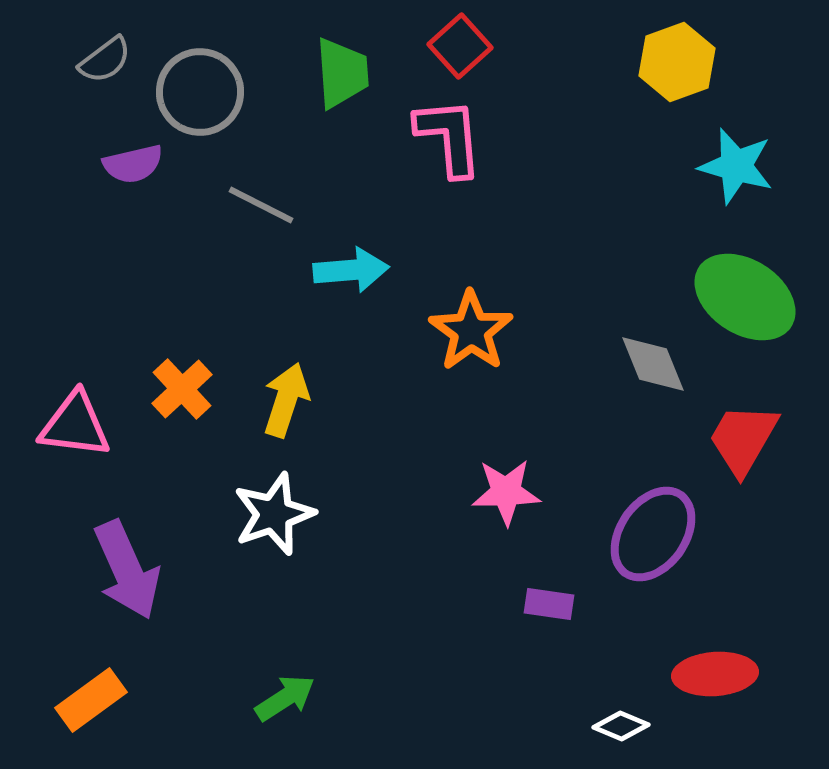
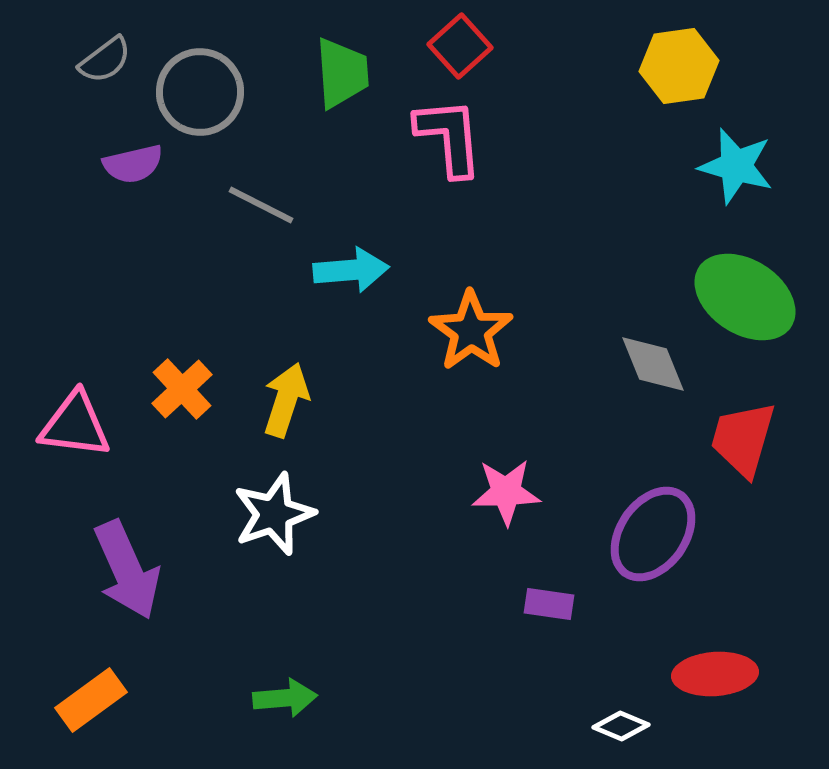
yellow hexagon: moved 2 px right, 4 px down; rotated 12 degrees clockwise
red trapezoid: rotated 14 degrees counterclockwise
green arrow: rotated 28 degrees clockwise
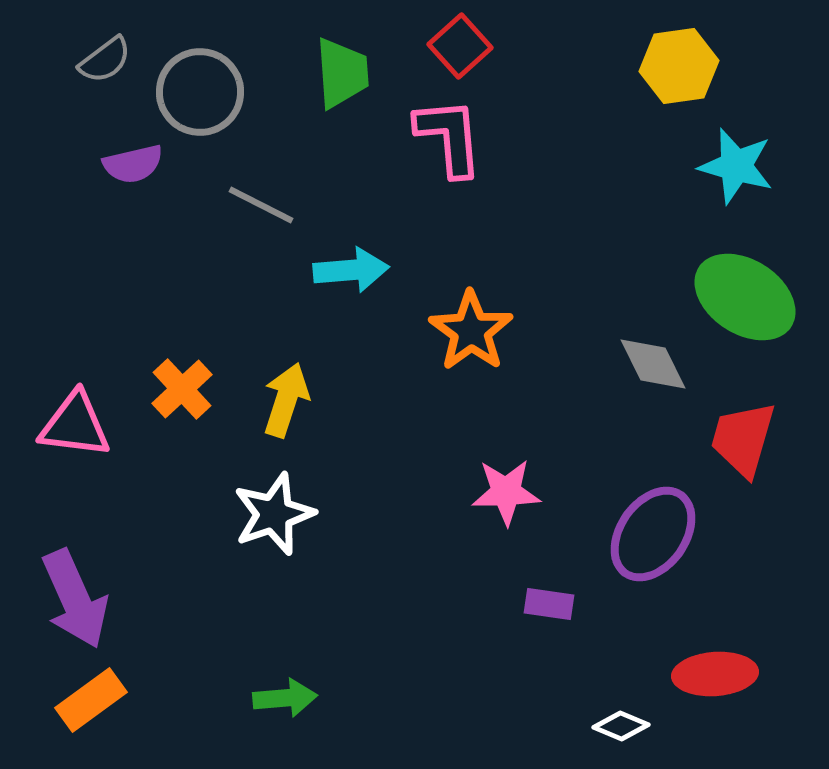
gray diamond: rotated 4 degrees counterclockwise
purple arrow: moved 52 px left, 29 px down
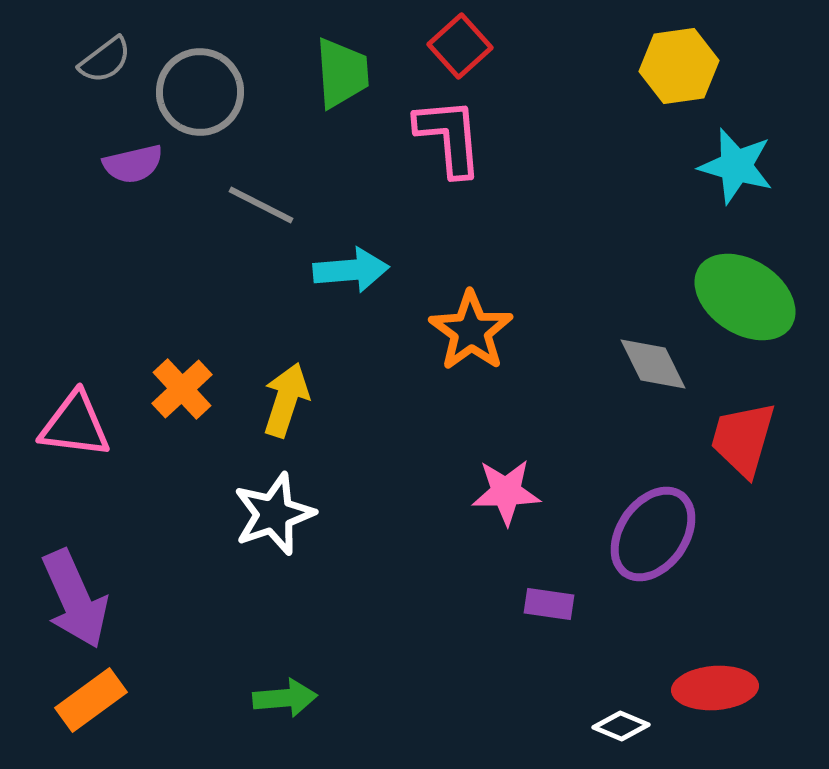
red ellipse: moved 14 px down
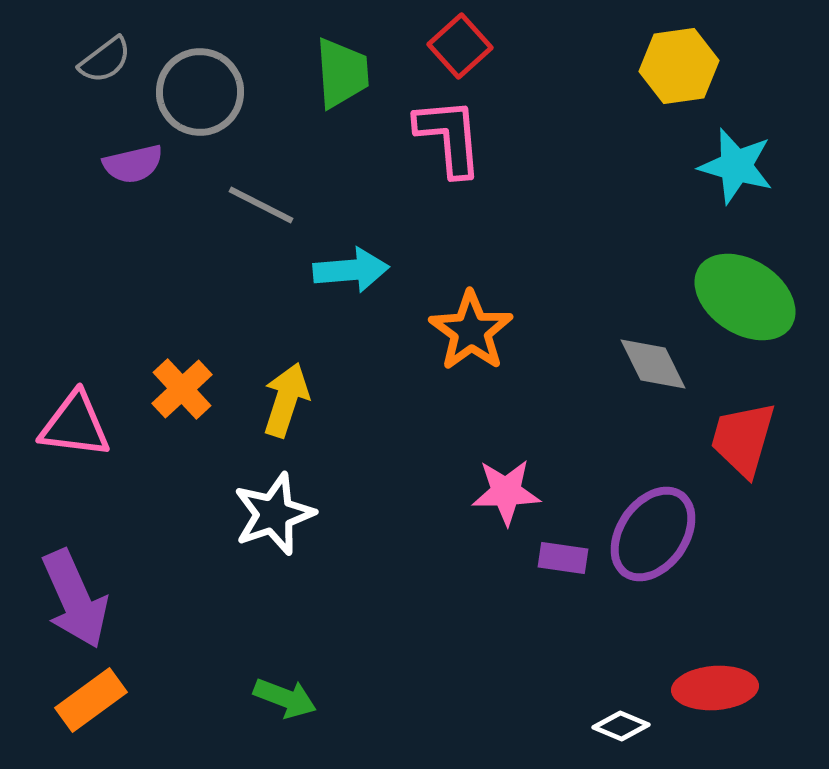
purple rectangle: moved 14 px right, 46 px up
green arrow: rotated 26 degrees clockwise
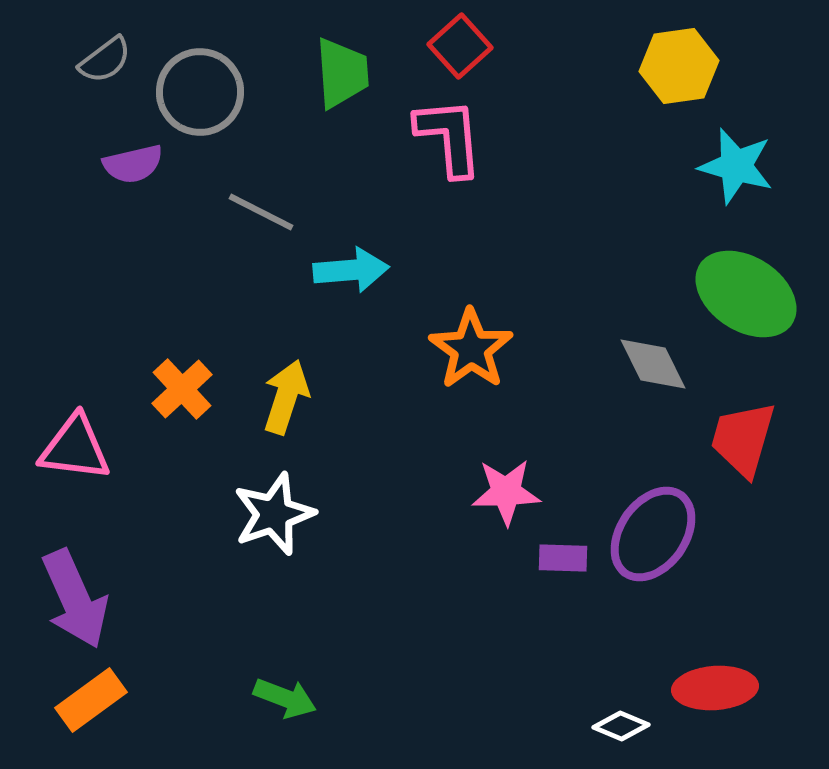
gray line: moved 7 px down
green ellipse: moved 1 px right, 3 px up
orange star: moved 18 px down
yellow arrow: moved 3 px up
pink triangle: moved 23 px down
purple rectangle: rotated 6 degrees counterclockwise
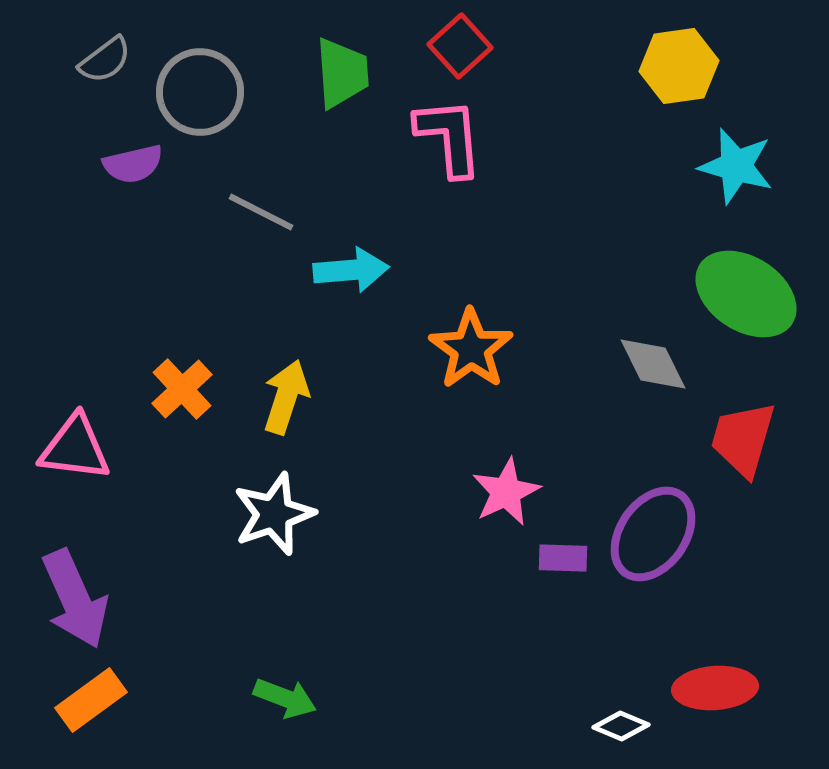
pink star: rotated 24 degrees counterclockwise
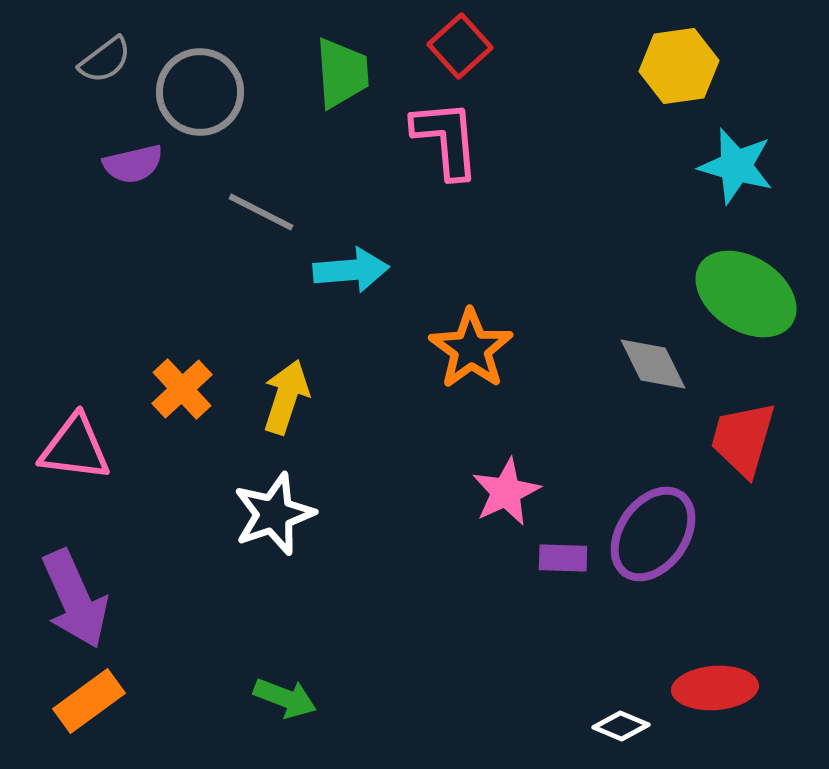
pink L-shape: moved 3 px left, 2 px down
orange rectangle: moved 2 px left, 1 px down
